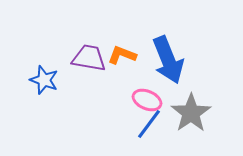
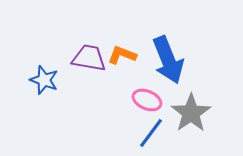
blue line: moved 2 px right, 9 px down
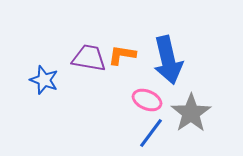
orange L-shape: rotated 12 degrees counterclockwise
blue arrow: rotated 9 degrees clockwise
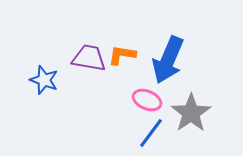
blue arrow: rotated 36 degrees clockwise
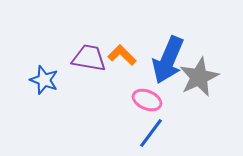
orange L-shape: rotated 36 degrees clockwise
gray star: moved 8 px right, 36 px up; rotated 9 degrees clockwise
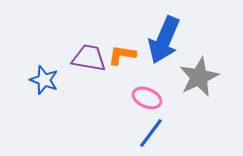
orange L-shape: rotated 36 degrees counterclockwise
blue arrow: moved 4 px left, 20 px up
pink ellipse: moved 2 px up
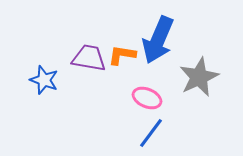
blue arrow: moved 6 px left
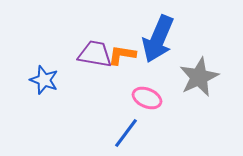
blue arrow: moved 1 px up
purple trapezoid: moved 6 px right, 4 px up
blue line: moved 25 px left
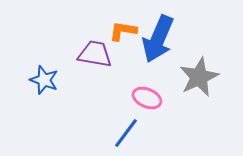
orange L-shape: moved 1 px right, 24 px up
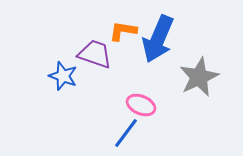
purple trapezoid: rotated 9 degrees clockwise
blue star: moved 19 px right, 4 px up
pink ellipse: moved 6 px left, 7 px down
